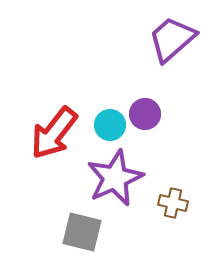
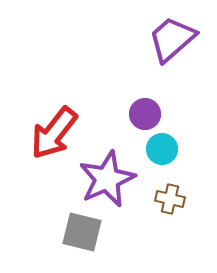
cyan circle: moved 52 px right, 24 px down
purple star: moved 8 px left, 1 px down
brown cross: moved 3 px left, 4 px up
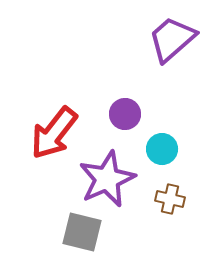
purple circle: moved 20 px left
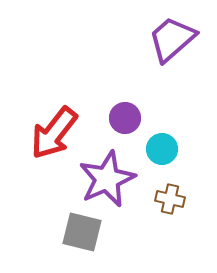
purple circle: moved 4 px down
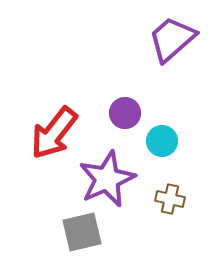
purple circle: moved 5 px up
cyan circle: moved 8 px up
gray square: rotated 27 degrees counterclockwise
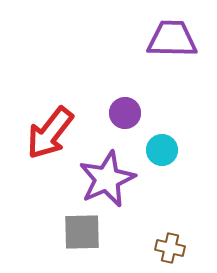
purple trapezoid: rotated 42 degrees clockwise
red arrow: moved 4 px left
cyan circle: moved 9 px down
brown cross: moved 49 px down
gray square: rotated 12 degrees clockwise
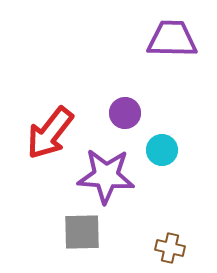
purple star: moved 1 px left, 3 px up; rotated 28 degrees clockwise
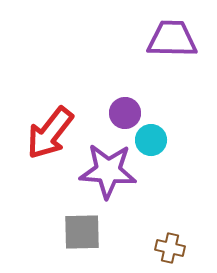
cyan circle: moved 11 px left, 10 px up
purple star: moved 2 px right, 5 px up
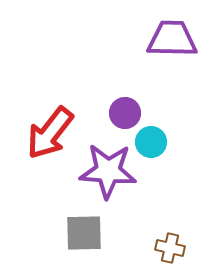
cyan circle: moved 2 px down
gray square: moved 2 px right, 1 px down
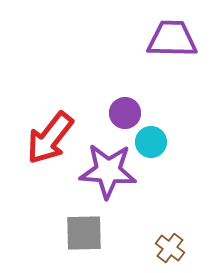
red arrow: moved 5 px down
brown cross: rotated 24 degrees clockwise
